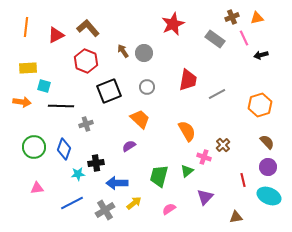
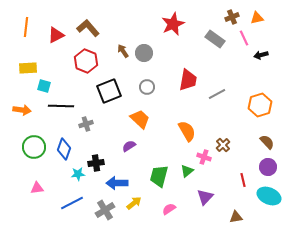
orange arrow at (22, 102): moved 8 px down
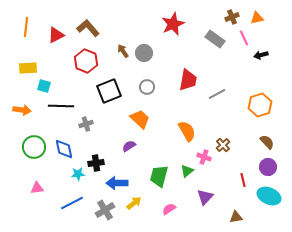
blue diamond at (64, 149): rotated 30 degrees counterclockwise
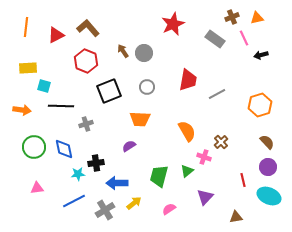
orange trapezoid at (140, 119): rotated 140 degrees clockwise
brown cross at (223, 145): moved 2 px left, 3 px up
blue line at (72, 203): moved 2 px right, 2 px up
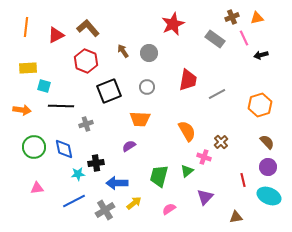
gray circle at (144, 53): moved 5 px right
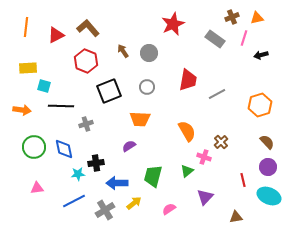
pink line at (244, 38): rotated 42 degrees clockwise
green trapezoid at (159, 176): moved 6 px left
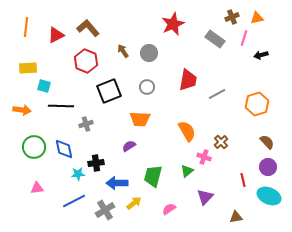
orange hexagon at (260, 105): moved 3 px left, 1 px up
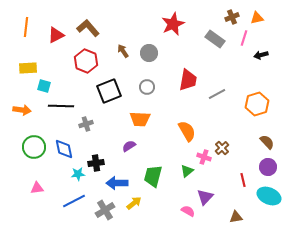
brown cross at (221, 142): moved 1 px right, 6 px down
pink semicircle at (169, 209): moved 19 px right, 2 px down; rotated 64 degrees clockwise
